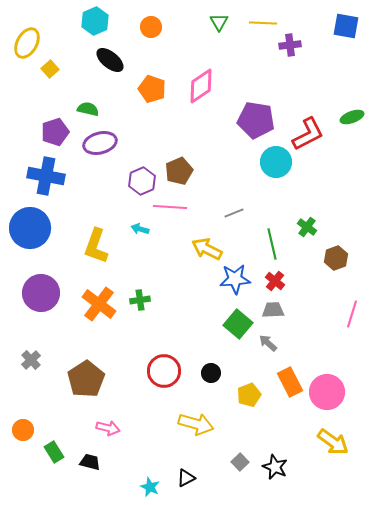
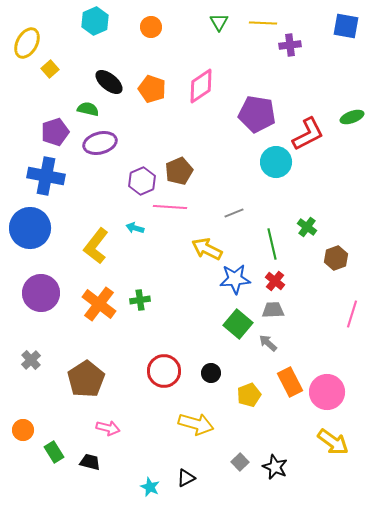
black ellipse at (110, 60): moved 1 px left, 22 px down
purple pentagon at (256, 120): moved 1 px right, 6 px up
cyan arrow at (140, 229): moved 5 px left, 1 px up
yellow L-shape at (96, 246): rotated 18 degrees clockwise
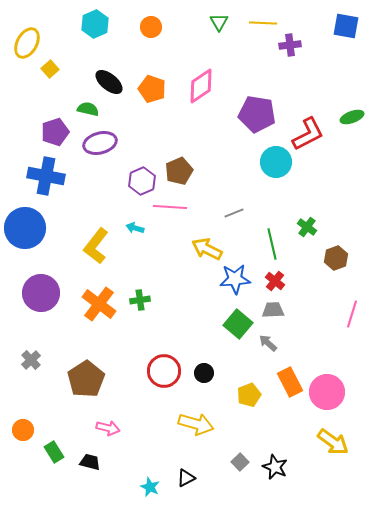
cyan hexagon at (95, 21): moved 3 px down
blue circle at (30, 228): moved 5 px left
black circle at (211, 373): moved 7 px left
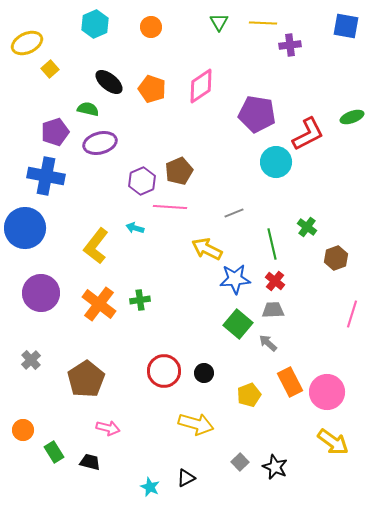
yellow ellipse at (27, 43): rotated 36 degrees clockwise
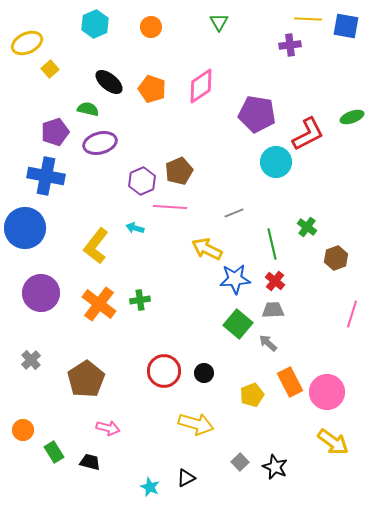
yellow line at (263, 23): moved 45 px right, 4 px up
yellow pentagon at (249, 395): moved 3 px right
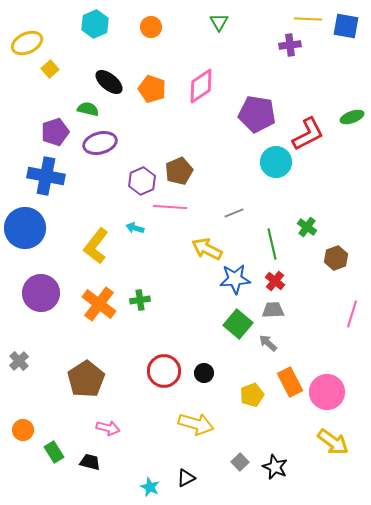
gray cross at (31, 360): moved 12 px left, 1 px down
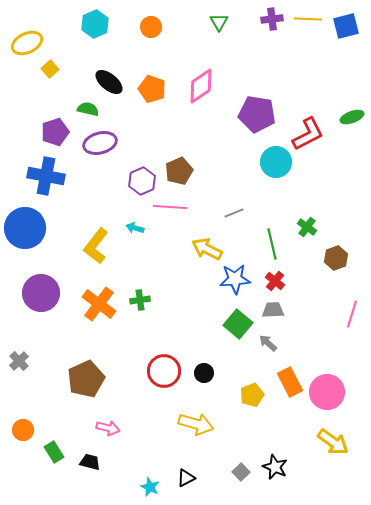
blue square at (346, 26): rotated 24 degrees counterclockwise
purple cross at (290, 45): moved 18 px left, 26 px up
brown pentagon at (86, 379): rotated 9 degrees clockwise
gray square at (240, 462): moved 1 px right, 10 px down
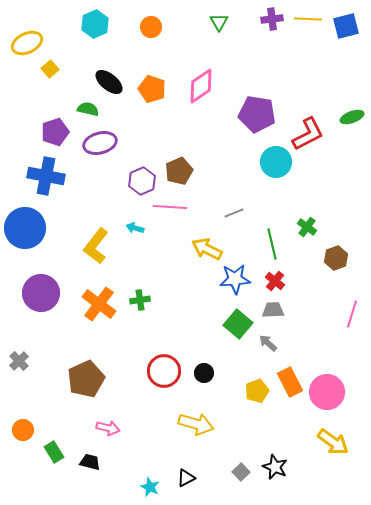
yellow pentagon at (252, 395): moved 5 px right, 4 px up
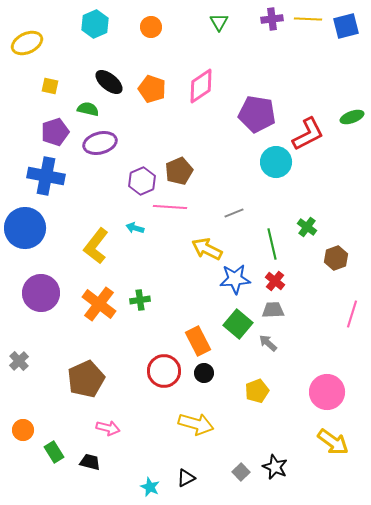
yellow square at (50, 69): moved 17 px down; rotated 36 degrees counterclockwise
orange rectangle at (290, 382): moved 92 px left, 41 px up
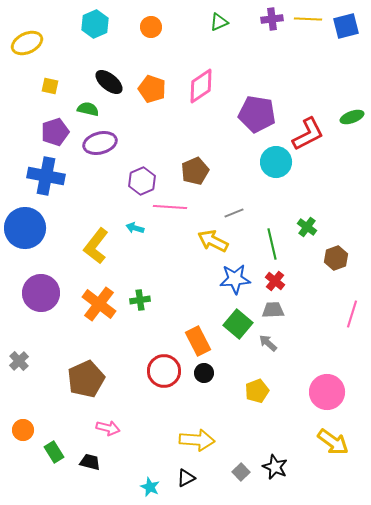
green triangle at (219, 22): rotated 36 degrees clockwise
brown pentagon at (179, 171): moved 16 px right
yellow arrow at (207, 249): moved 6 px right, 8 px up
yellow arrow at (196, 424): moved 1 px right, 16 px down; rotated 12 degrees counterclockwise
